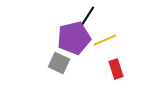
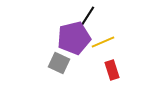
yellow line: moved 2 px left, 2 px down
red rectangle: moved 4 px left, 1 px down
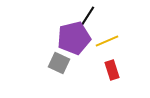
yellow line: moved 4 px right, 1 px up
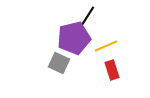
yellow line: moved 1 px left, 5 px down
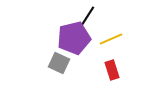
yellow line: moved 5 px right, 7 px up
